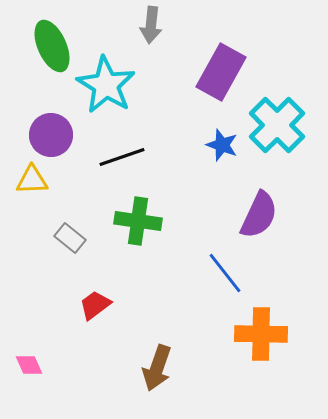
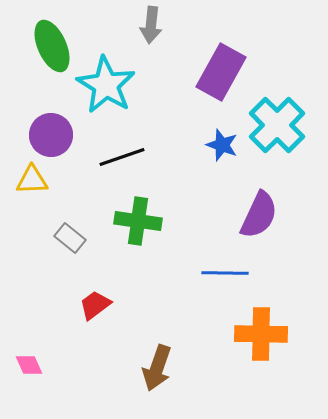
blue line: rotated 51 degrees counterclockwise
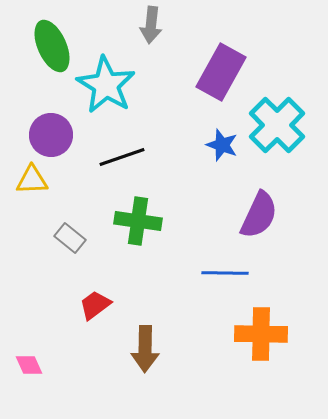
brown arrow: moved 12 px left, 19 px up; rotated 18 degrees counterclockwise
